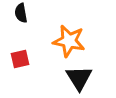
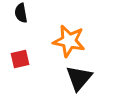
black triangle: rotated 12 degrees clockwise
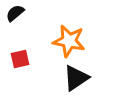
black semicircle: moved 6 px left; rotated 60 degrees clockwise
black triangle: moved 3 px left; rotated 16 degrees clockwise
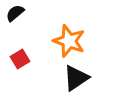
orange star: rotated 8 degrees clockwise
red square: rotated 18 degrees counterclockwise
